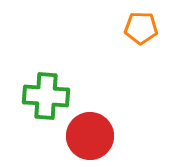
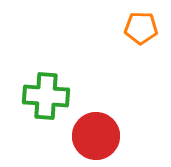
red circle: moved 6 px right
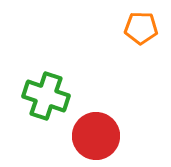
green cross: rotated 15 degrees clockwise
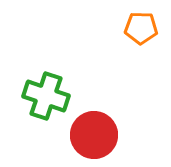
red circle: moved 2 px left, 1 px up
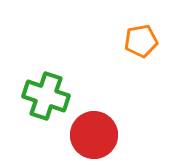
orange pentagon: moved 13 px down; rotated 12 degrees counterclockwise
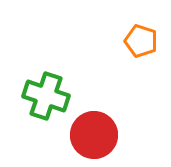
orange pentagon: rotated 28 degrees clockwise
